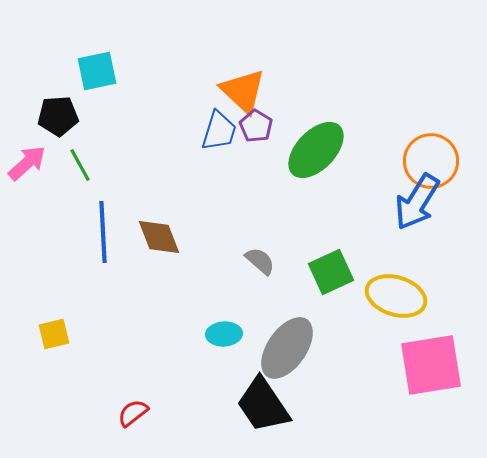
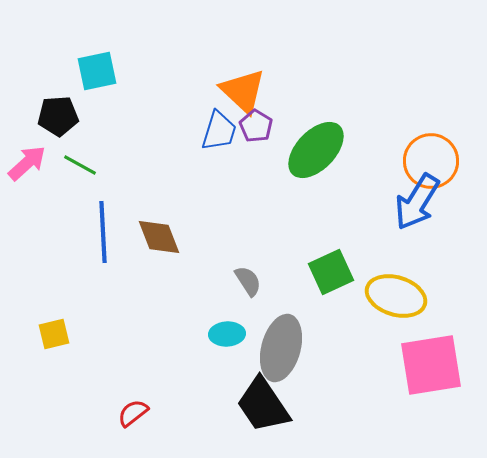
green line: rotated 32 degrees counterclockwise
gray semicircle: moved 12 px left, 20 px down; rotated 16 degrees clockwise
cyan ellipse: moved 3 px right
gray ellipse: moved 6 px left; rotated 20 degrees counterclockwise
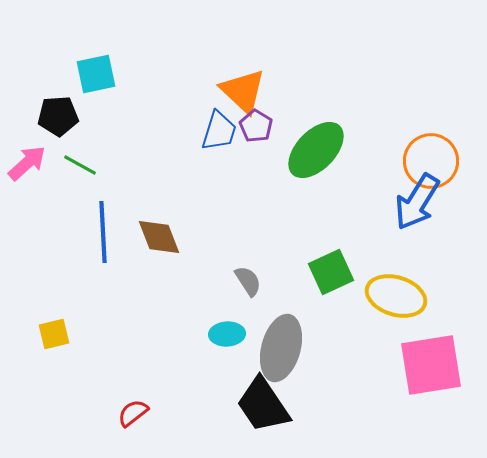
cyan square: moved 1 px left, 3 px down
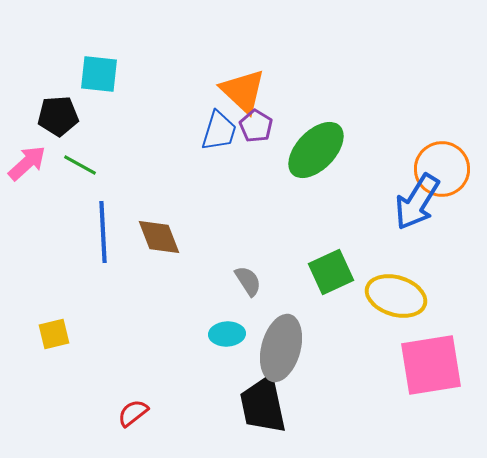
cyan square: moved 3 px right; rotated 18 degrees clockwise
orange circle: moved 11 px right, 8 px down
black trapezoid: rotated 22 degrees clockwise
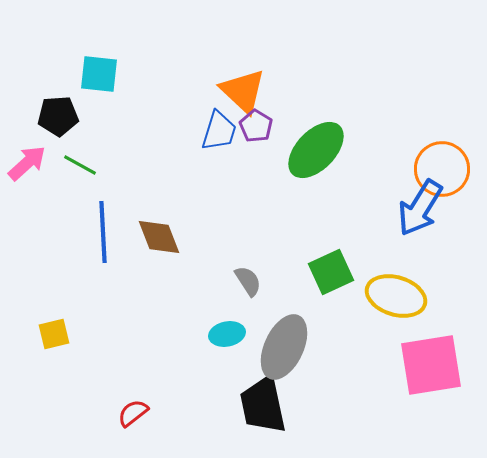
blue arrow: moved 3 px right, 6 px down
cyan ellipse: rotated 8 degrees counterclockwise
gray ellipse: moved 3 px right, 1 px up; rotated 10 degrees clockwise
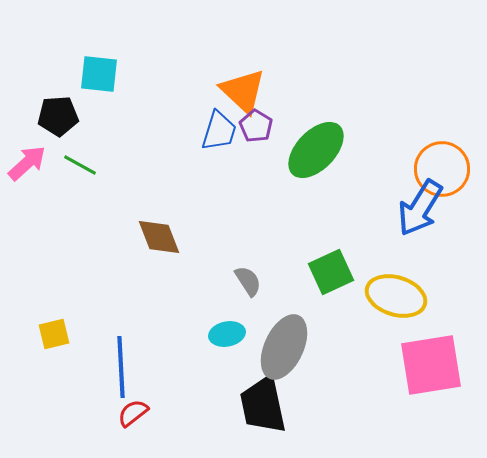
blue line: moved 18 px right, 135 px down
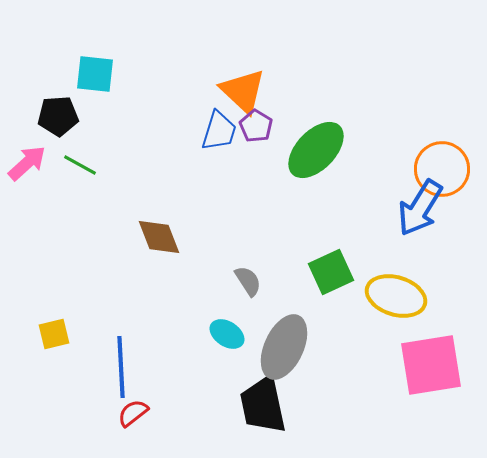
cyan square: moved 4 px left
cyan ellipse: rotated 44 degrees clockwise
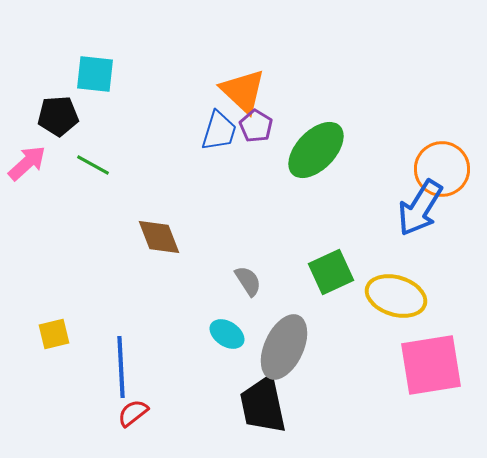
green line: moved 13 px right
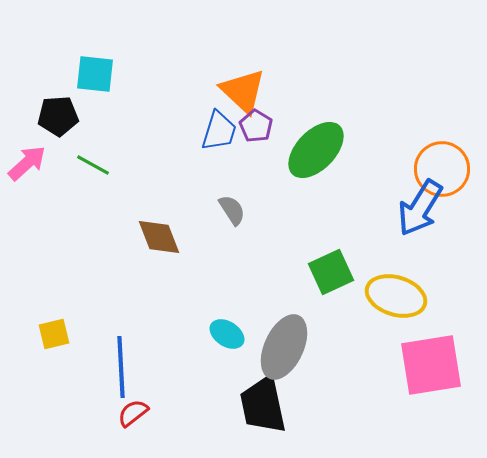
gray semicircle: moved 16 px left, 71 px up
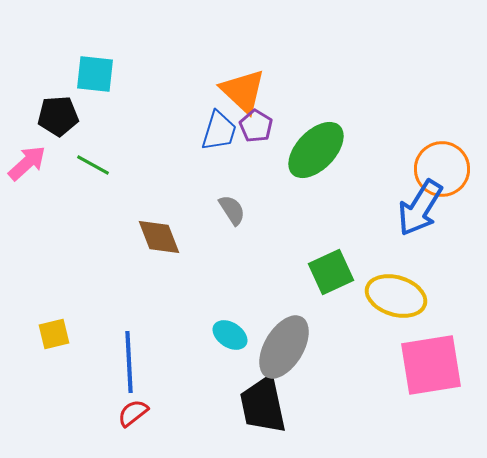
cyan ellipse: moved 3 px right, 1 px down
gray ellipse: rotated 6 degrees clockwise
blue line: moved 8 px right, 5 px up
